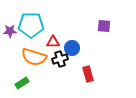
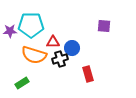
orange semicircle: moved 2 px up
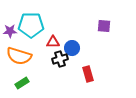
orange semicircle: moved 15 px left, 1 px down
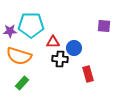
blue circle: moved 2 px right
black cross: rotated 21 degrees clockwise
green rectangle: rotated 16 degrees counterclockwise
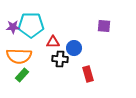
purple star: moved 3 px right, 4 px up
orange semicircle: rotated 15 degrees counterclockwise
green rectangle: moved 8 px up
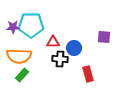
purple square: moved 11 px down
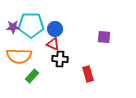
red triangle: moved 2 px down; rotated 24 degrees clockwise
blue circle: moved 19 px left, 19 px up
green rectangle: moved 10 px right, 1 px down
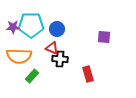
blue circle: moved 2 px right
red triangle: moved 1 px left, 4 px down
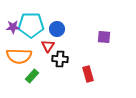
red triangle: moved 4 px left, 2 px up; rotated 40 degrees clockwise
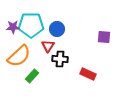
orange semicircle: rotated 45 degrees counterclockwise
red rectangle: rotated 49 degrees counterclockwise
